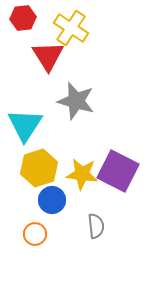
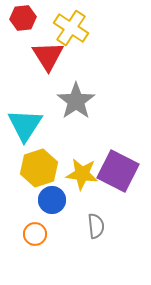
gray star: rotated 21 degrees clockwise
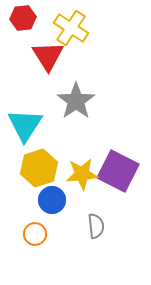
yellow star: rotated 12 degrees counterclockwise
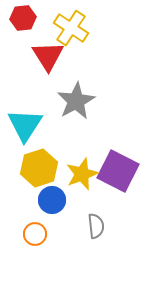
gray star: rotated 6 degrees clockwise
yellow star: rotated 16 degrees counterclockwise
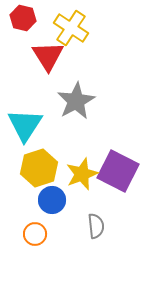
red hexagon: rotated 20 degrees clockwise
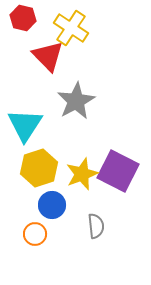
red triangle: rotated 12 degrees counterclockwise
blue circle: moved 5 px down
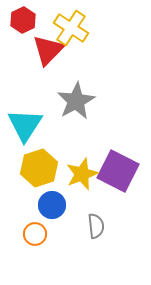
red hexagon: moved 2 px down; rotated 20 degrees clockwise
red triangle: moved 6 px up; rotated 28 degrees clockwise
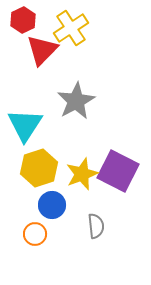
yellow cross: rotated 24 degrees clockwise
red triangle: moved 6 px left
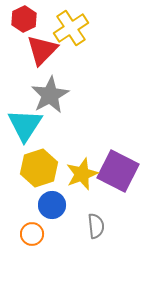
red hexagon: moved 1 px right, 1 px up
gray star: moved 26 px left, 6 px up
orange circle: moved 3 px left
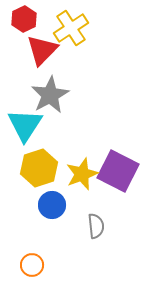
orange circle: moved 31 px down
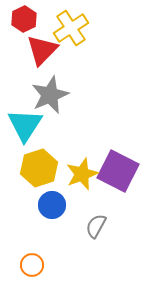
gray star: rotated 6 degrees clockwise
gray semicircle: rotated 145 degrees counterclockwise
